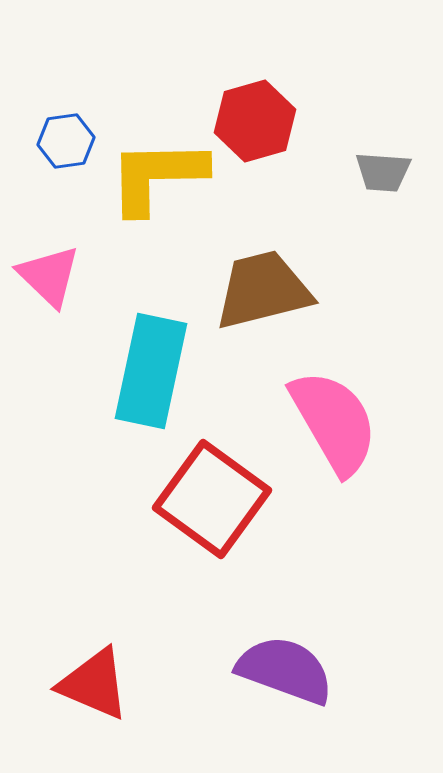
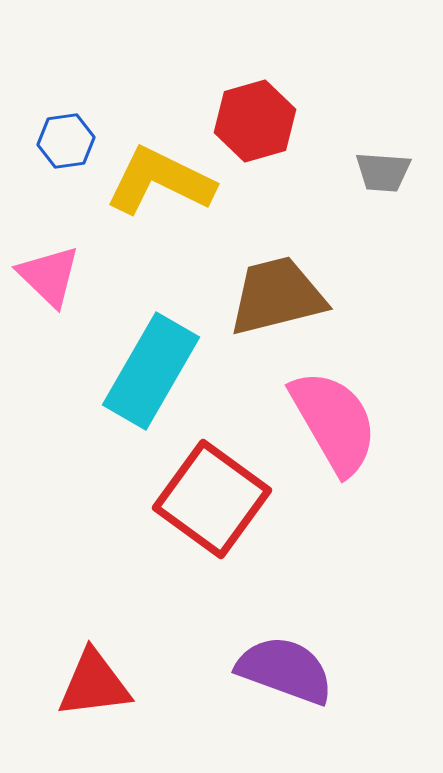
yellow L-shape: moved 3 px right, 5 px down; rotated 27 degrees clockwise
brown trapezoid: moved 14 px right, 6 px down
cyan rectangle: rotated 18 degrees clockwise
red triangle: rotated 30 degrees counterclockwise
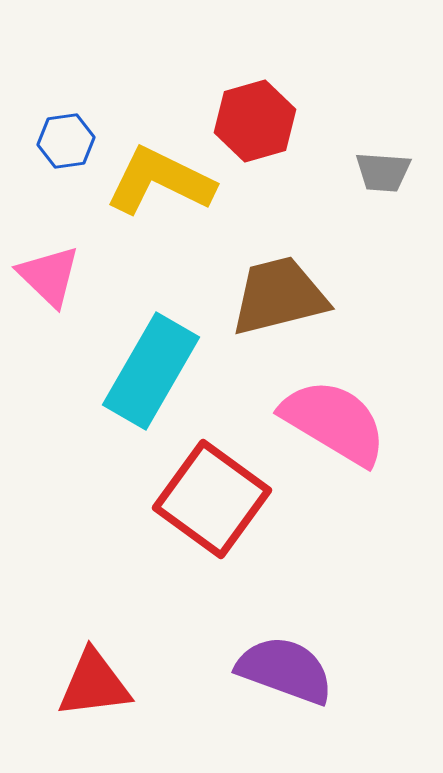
brown trapezoid: moved 2 px right
pink semicircle: rotated 29 degrees counterclockwise
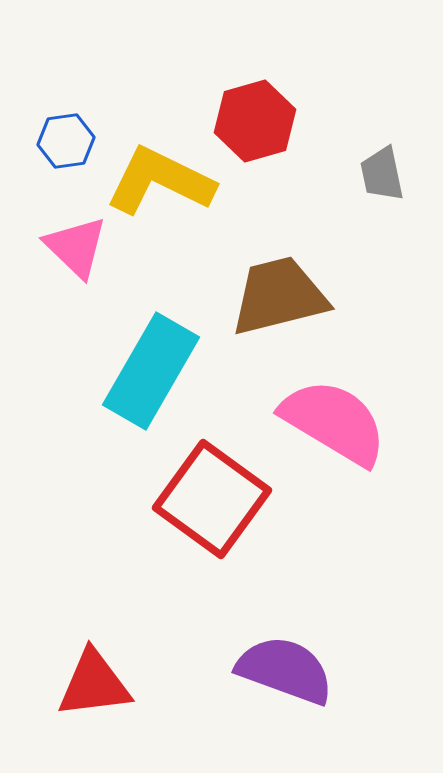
gray trapezoid: moved 1 px left, 2 px down; rotated 74 degrees clockwise
pink triangle: moved 27 px right, 29 px up
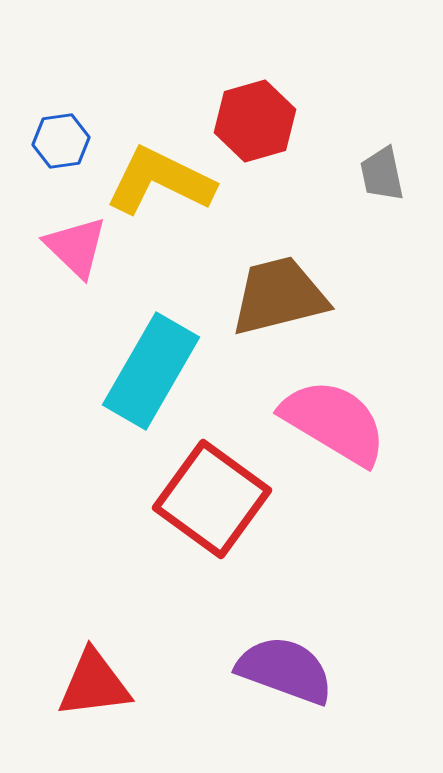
blue hexagon: moved 5 px left
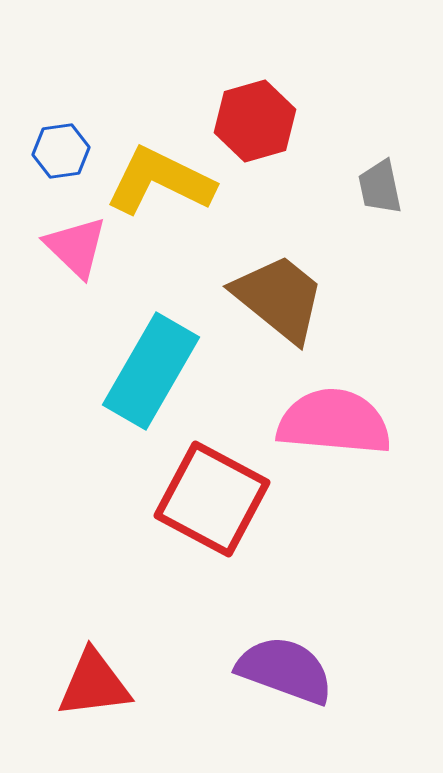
blue hexagon: moved 10 px down
gray trapezoid: moved 2 px left, 13 px down
brown trapezoid: moved 2 px down; rotated 53 degrees clockwise
pink semicircle: rotated 26 degrees counterclockwise
red square: rotated 8 degrees counterclockwise
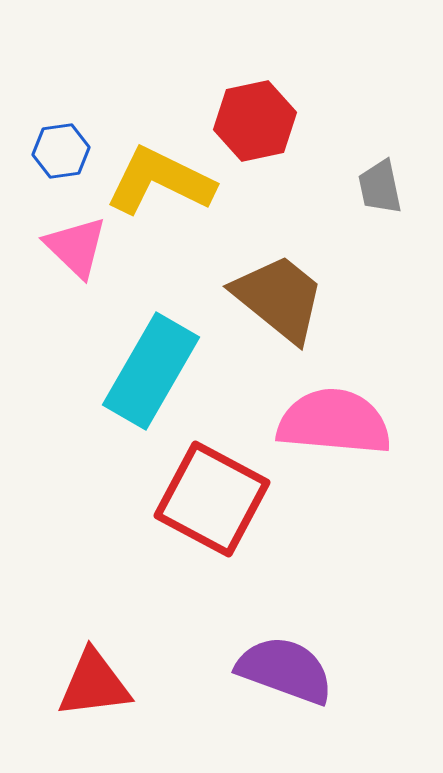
red hexagon: rotated 4 degrees clockwise
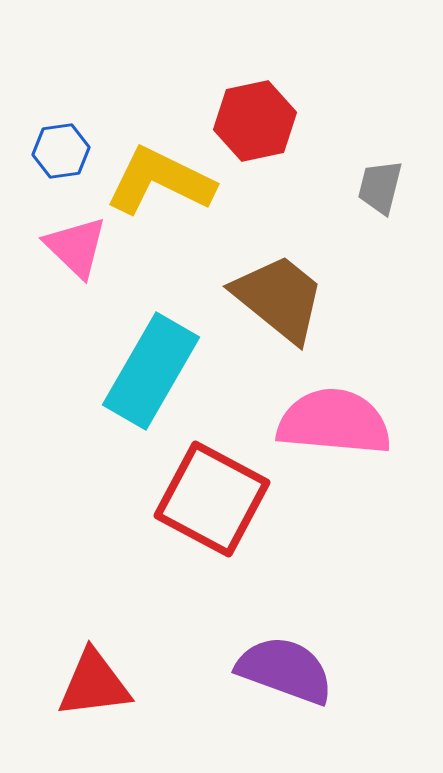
gray trapezoid: rotated 26 degrees clockwise
